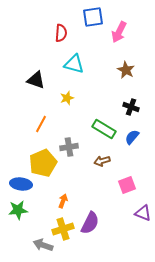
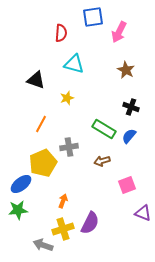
blue semicircle: moved 3 px left, 1 px up
blue ellipse: rotated 45 degrees counterclockwise
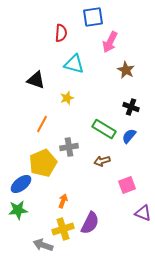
pink arrow: moved 9 px left, 10 px down
orange line: moved 1 px right
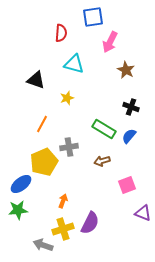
yellow pentagon: moved 1 px right, 1 px up
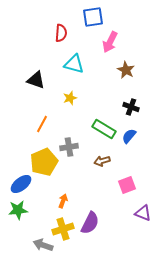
yellow star: moved 3 px right
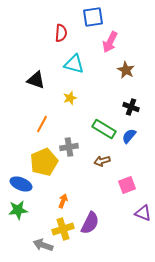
blue ellipse: rotated 60 degrees clockwise
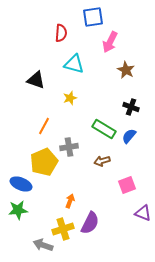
orange line: moved 2 px right, 2 px down
orange arrow: moved 7 px right
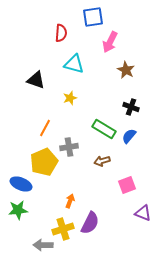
orange line: moved 1 px right, 2 px down
gray arrow: rotated 18 degrees counterclockwise
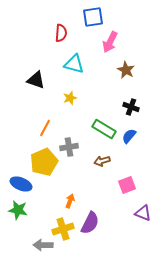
green star: rotated 18 degrees clockwise
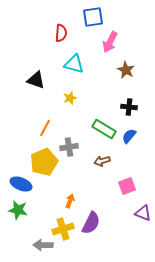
black cross: moved 2 px left; rotated 14 degrees counterclockwise
pink square: moved 1 px down
purple semicircle: moved 1 px right
